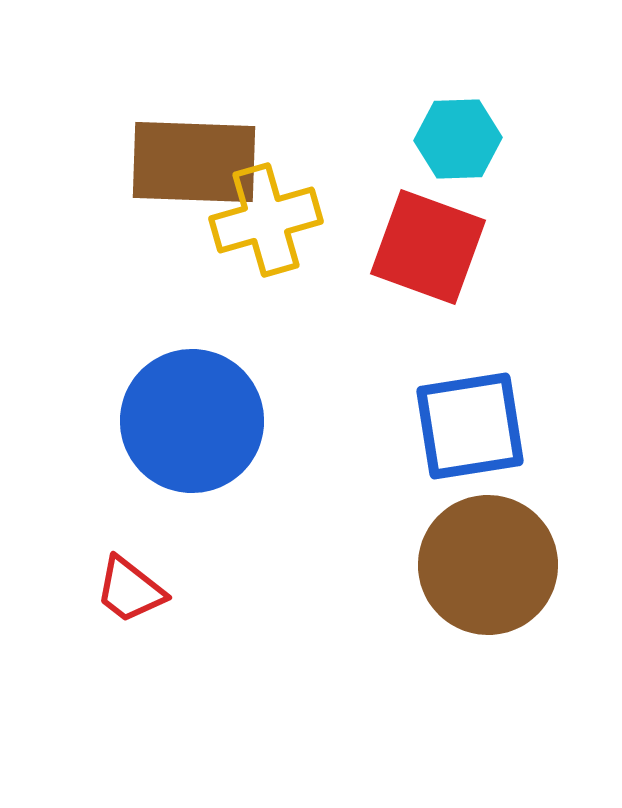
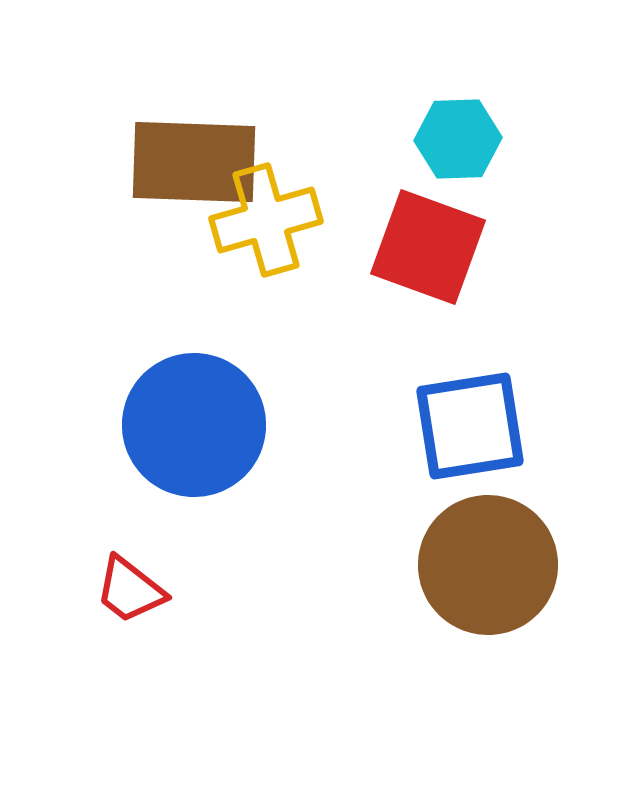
blue circle: moved 2 px right, 4 px down
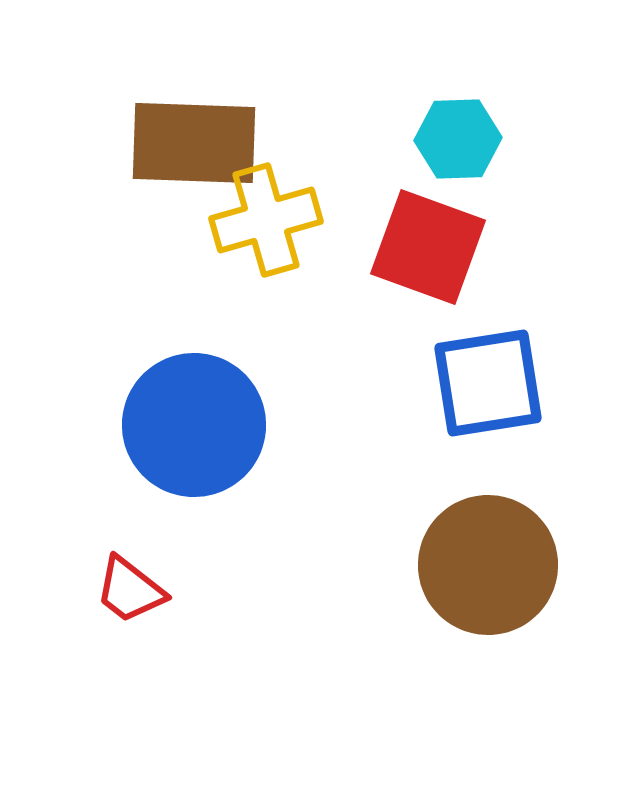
brown rectangle: moved 19 px up
blue square: moved 18 px right, 43 px up
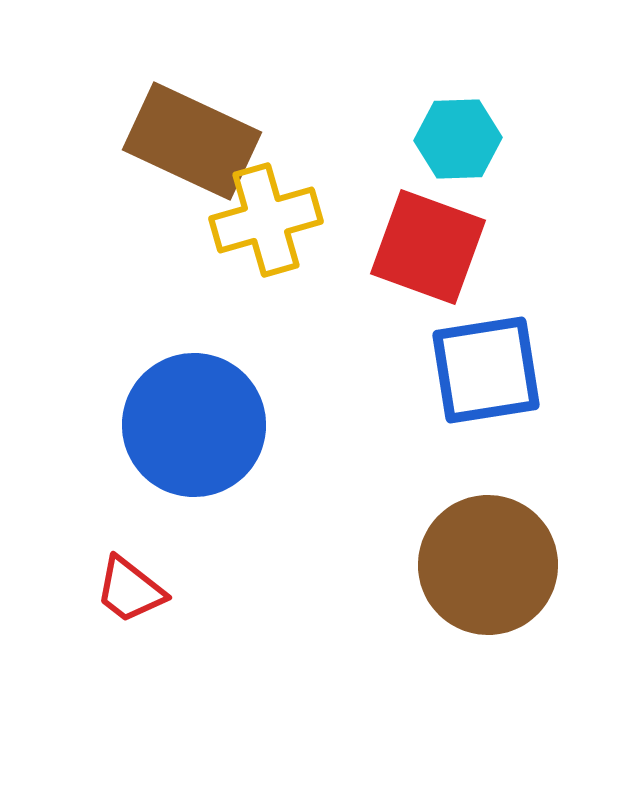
brown rectangle: moved 2 px left, 2 px up; rotated 23 degrees clockwise
blue square: moved 2 px left, 13 px up
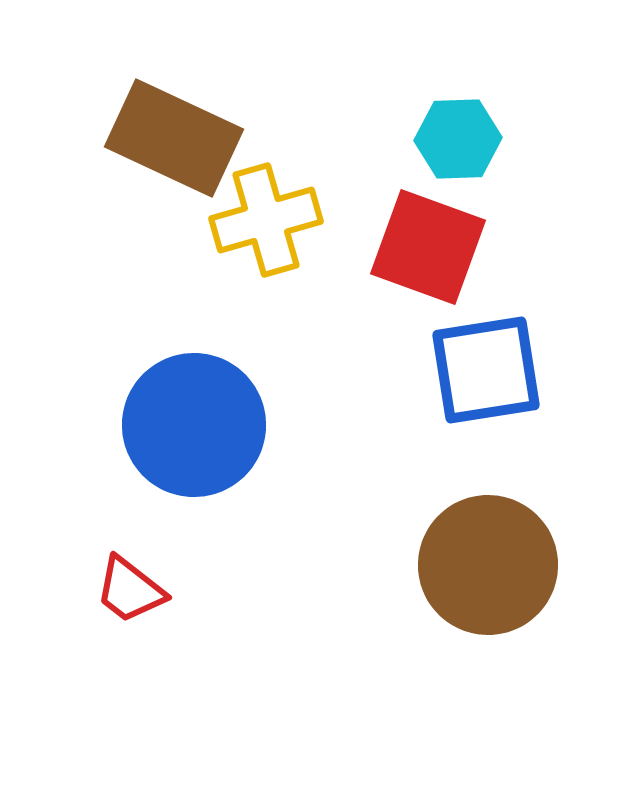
brown rectangle: moved 18 px left, 3 px up
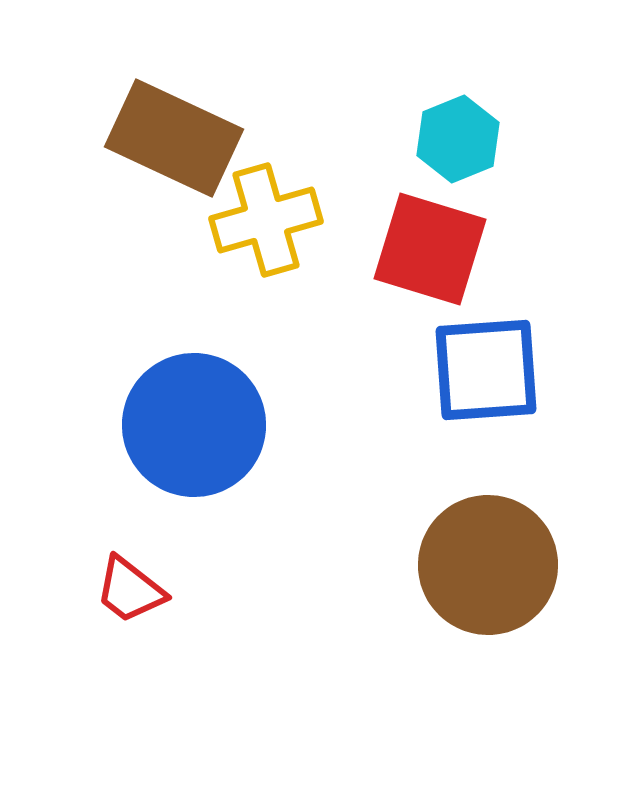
cyan hexagon: rotated 20 degrees counterclockwise
red square: moved 2 px right, 2 px down; rotated 3 degrees counterclockwise
blue square: rotated 5 degrees clockwise
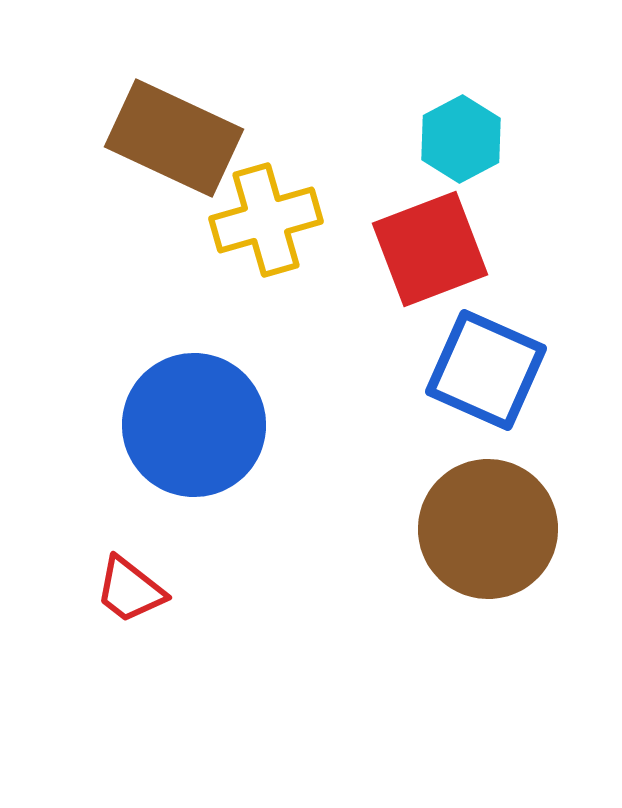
cyan hexagon: moved 3 px right; rotated 6 degrees counterclockwise
red square: rotated 38 degrees counterclockwise
blue square: rotated 28 degrees clockwise
brown circle: moved 36 px up
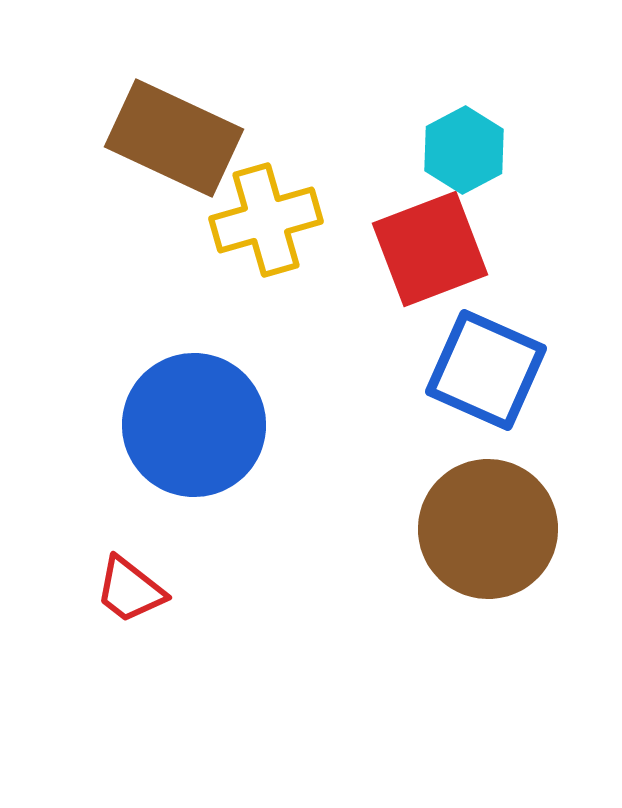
cyan hexagon: moved 3 px right, 11 px down
